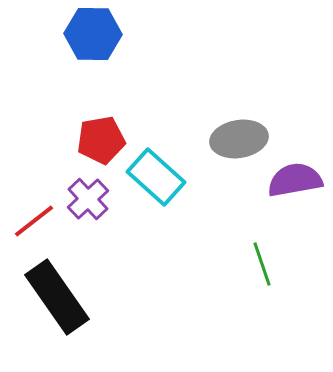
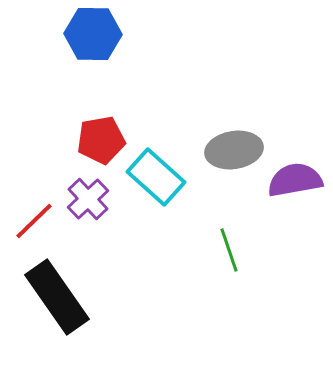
gray ellipse: moved 5 px left, 11 px down
red line: rotated 6 degrees counterclockwise
green line: moved 33 px left, 14 px up
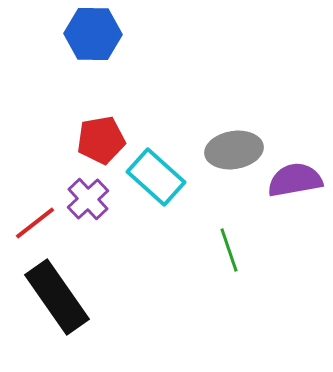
red line: moved 1 px right, 2 px down; rotated 6 degrees clockwise
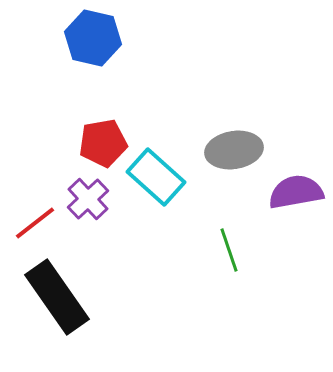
blue hexagon: moved 4 px down; rotated 12 degrees clockwise
red pentagon: moved 2 px right, 3 px down
purple semicircle: moved 1 px right, 12 px down
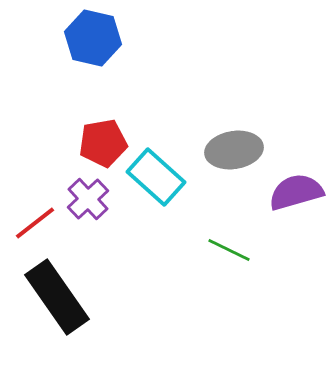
purple semicircle: rotated 6 degrees counterclockwise
green line: rotated 45 degrees counterclockwise
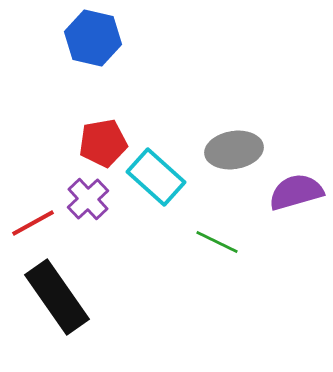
red line: moved 2 px left; rotated 9 degrees clockwise
green line: moved 12 px left, 8 px up
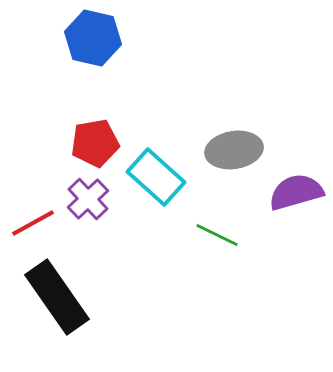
red pentagon: moved 8 px left
green line: moved 7 px up
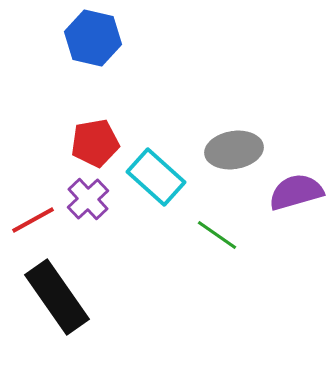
red line: moved 3 px up
green line: rotated 9 degrees clockwise
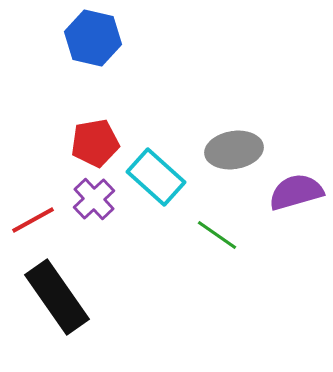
purple cross: moved 6 px right
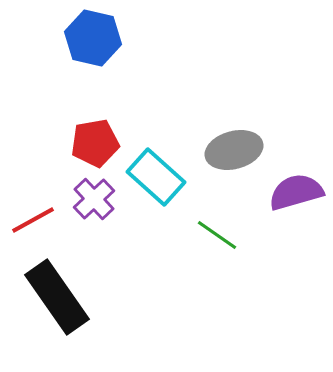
gray ellipse: rotated 6 degrees counterclockwise
